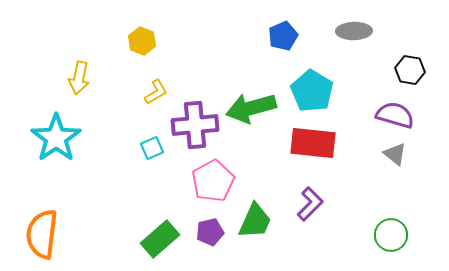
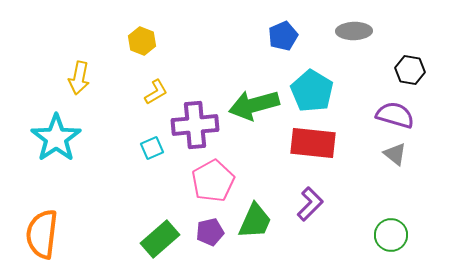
green arrow: moved 3 px right, 3 px up
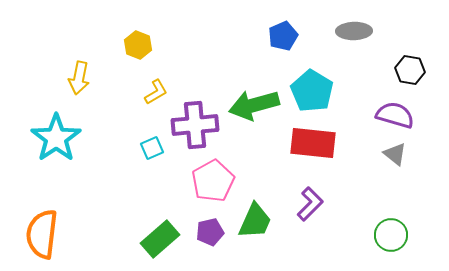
yellow hexagon: moved 4 px left, 4 px down
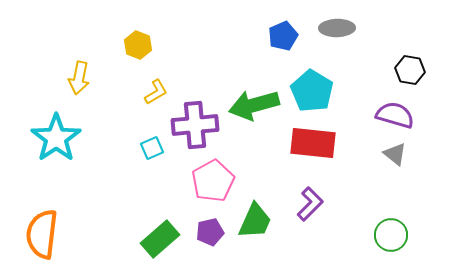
gray ellipse: moved 17 px left, 3 px up
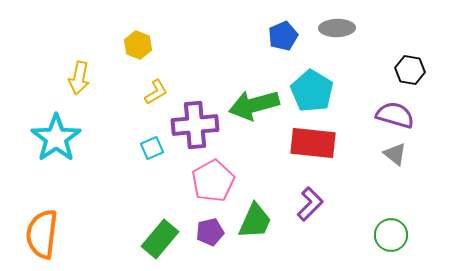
green rectangle: rotated 9 degrees counterclockwise
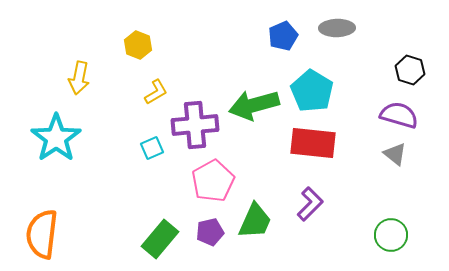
black hexagon: rotated 8 degrees clockwise
purple semicircle: moved 4 px right
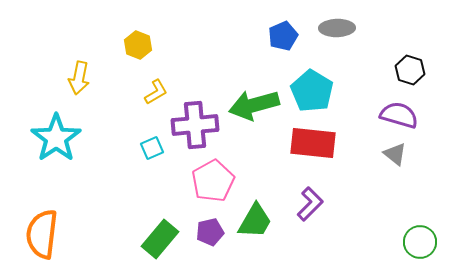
green trapezoid: rotated 6 degrees clockwise
green circle: moved 29 px right, 7 px down
